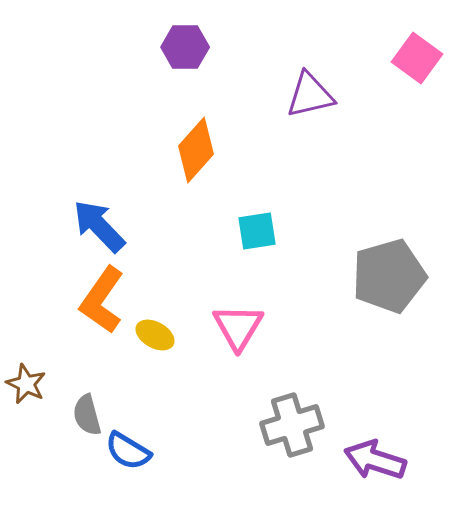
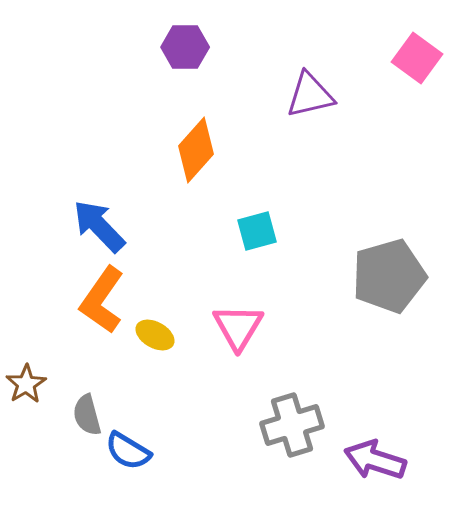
cyan square: rotated 6 degrees counterclockwise
brown star: rotated 15 degrees clockwise
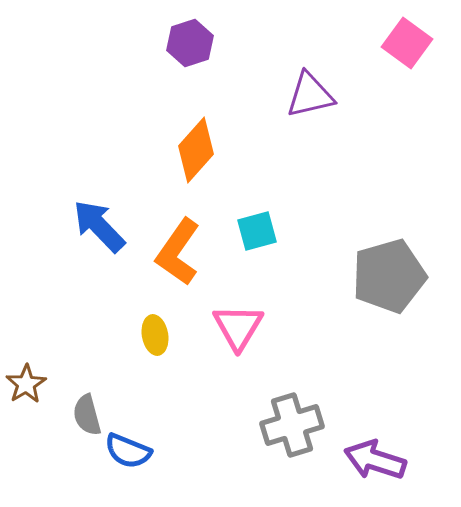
purple hexagon: moved 5 px right, 4 px up; rotated 18 degrees counterclockwise
pink square: moved 10 px left, 15 px up
orange L-shape: moved 76 px right, 48 px up
yellow ellipse: rotated 51 degrees clockwise
blue semicircle: rotated 9 degrees counterclockwise
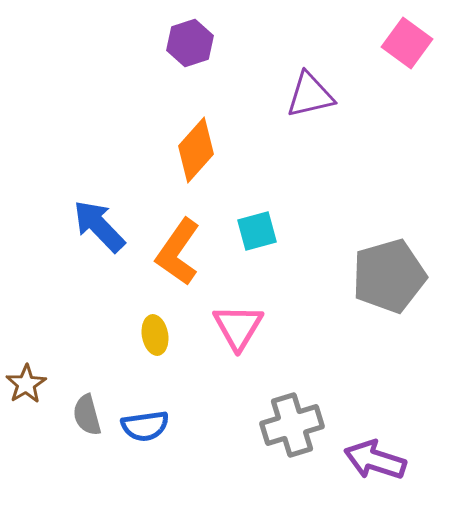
blue semicircle: moved 17 px right, 25 px up; rotated 30 degrees counterclockwise
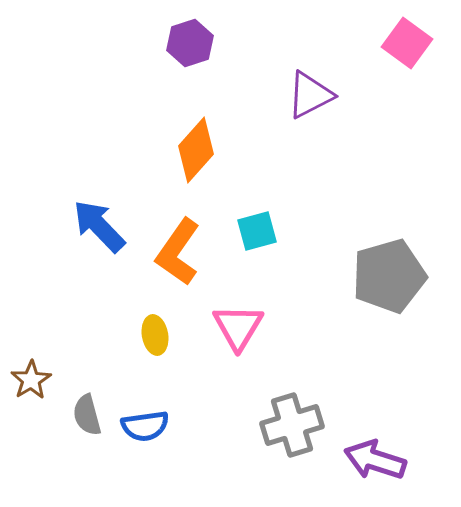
purple triangle: rotated 14 degrees counterclockwise
brown star: moved 5 px right, 4 px up
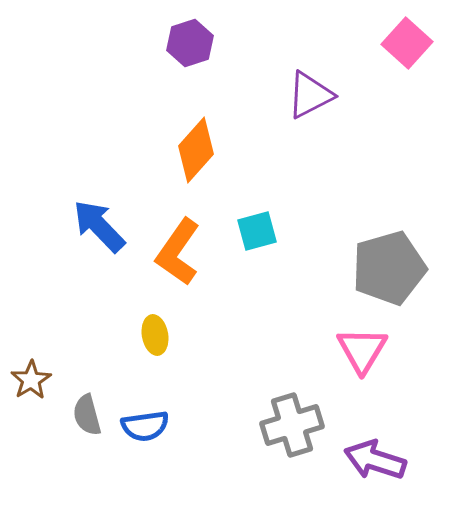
pink square: rotated 6 degrees clockwise
gray pentagon: moved 8 px up
pink triangle: moved 124 px right, 23 px down
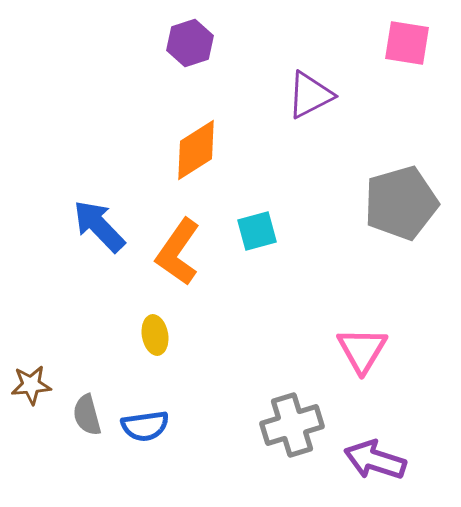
pink square: rotated 33 degrees counterclockwise
orange diamond: rotated 16 degrees clockwise
gray pentagon: moved 12 px right, 65 px up
brown star: moved 5 px down; rotated 27 degrees clockwise
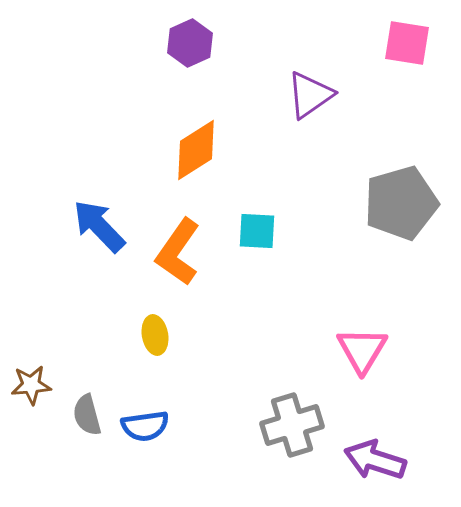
purple hexagon: rotated 6 degrees counterclockwise
purple triangle: rotated 8 degrees counterclockwise
cyan square: rotated 18 degrees clockwise
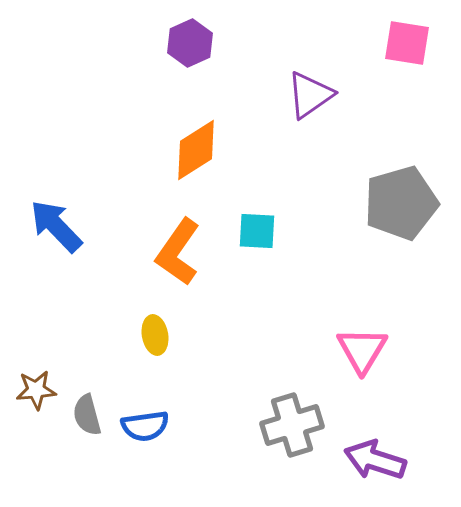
blue arrow: moved 43 px left
brown star: moved 5 px right, 5 px down
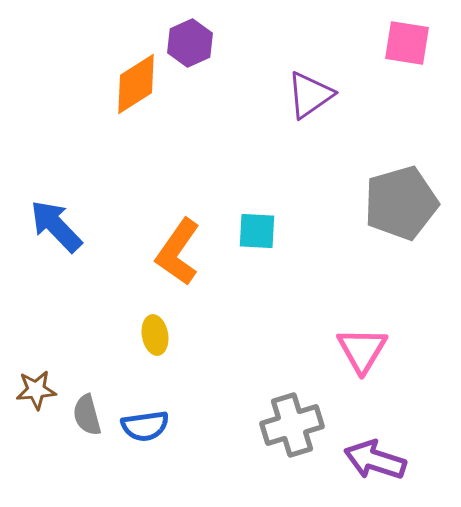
orange diamond: moved 60 px left, 66 px up
